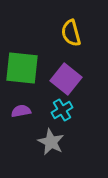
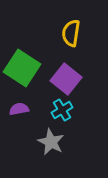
yellow semicircle: rotated 24 degrees clockwise
green square: rotated 27 degrees clockwise
purple semicircle: moved 2 px left, 2 px up
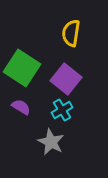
purple semicircle: moved 2 px right, 2 px up; rotated 42 degrees clockwise
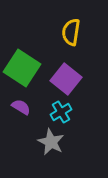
yellow semicircle: moved 1 px up
cyan cross: moved 1 px left, 2 px down
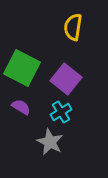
yellow semicircle: moved 2 px right, 5 px up
green square: rotated 6 degrees counterclockwise
gray star: moved 1 px left
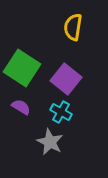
green square: rotated 6 degrees clockwise
cyan cross: rotated 30 degrees counterclockwise
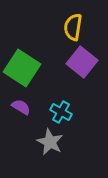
purple square: moved 16 px right, 17 px up
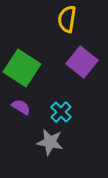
yellow semicircle: moved 6 px left, 8 px up
cyan cross: rotated 15 degrees clockwise
gray star: rotated 16 degrees counterclockwise
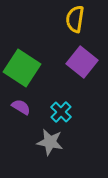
yellow semicircle: moved 8 px right
